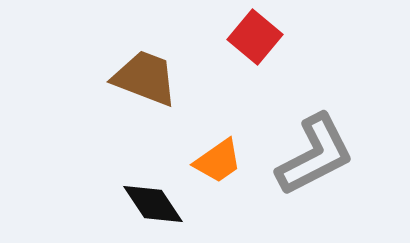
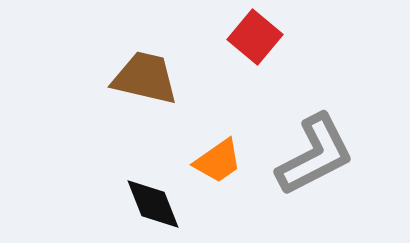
brown trapezoid: rotated 8 degrees counterclockwise
black diamond: rotated 12 degrees clockwise
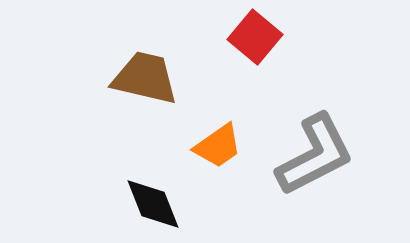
orange trapezoid: moved 15 px up
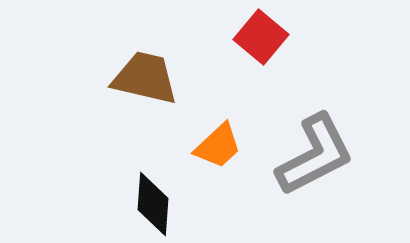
red square: moved 6 px right
orange trapezoid: rotated 8 degrees counterclockwise
black diamond: rotated 26 degrees clockwise
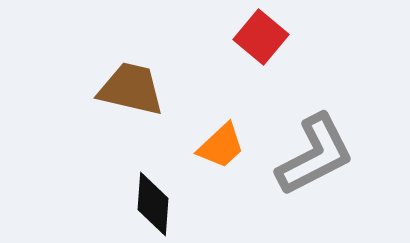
brown trapezoid: moved 14 px left, 11 px down
orange trapezoid: moved 3 px right
